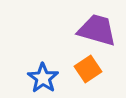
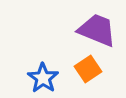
purple trapezoid: rotated 6 degrees clockwise
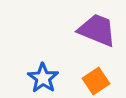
orange square: moved 8 px right, 12 px down
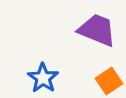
orange square: moved 13 px right
